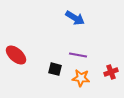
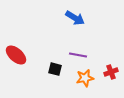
orange star: moved 4 px right; rotated 18 degrees counterclockwise
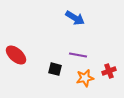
red cross: moved 2 px left, 1 px up
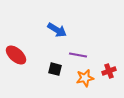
blue arrow: moved 18 px left, 12 px down
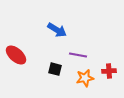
red cross: rotated 16 degrees clockwise
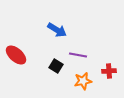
black square: moved 1 px right, 3 px up; rotated 16 degrees clockwise
orange star: moved 2 px left, 3 px down
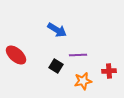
purple line: rotated 12 degrees counterclockwise
